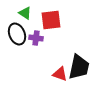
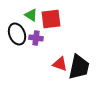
green triangle: moved 6 px right, 2 px down
red square: moved 1 px up
red triangle: moved 10 px up
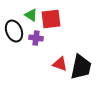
black ellipse: moved 3 px left, 3 px up
black trapezoid: moved 2 px right
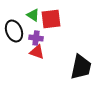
green triangle: moved 2 px right
red triangle: moved 23 px left, 12 px up
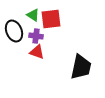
purple cross: moved 2 px up
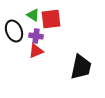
red triangle: moved 1 px left, 1 px up; rotated 42 degrees counterclockwise
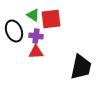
red triangle: moved 1 px down; rotated 21 degrees clockwise
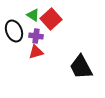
red square: rotated 35 degrees counterclockwise
red triangle: rotated 14 degrees counterclockwise
black trapezoid: rotated 140 degrees clockwise
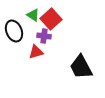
purple cross: moved 8 px right
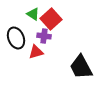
green triangle: moved 1 px up
black ellipse: moved 2 px right, 7 px down
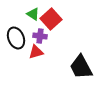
purple cross: moved 4 px left
